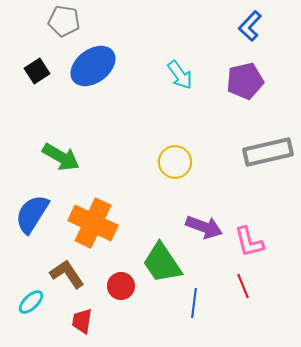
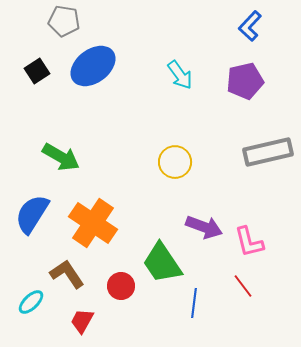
orange cross: rotated 9 degrees clockwise
red line: rotated 15 degrees counterclockwise
red trapezoid: rotated 20 degrees clockwise
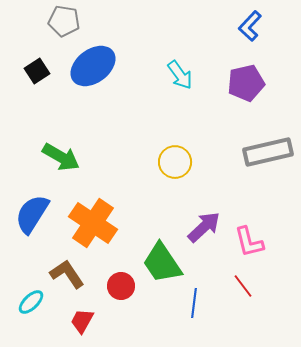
purple pentagon: moved 1 px right, 2 px down
purple arrow: rotated 63 degrees counterclockwise
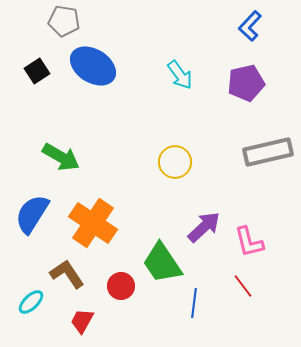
blue ellipse: rotated 69 degrees clockwise
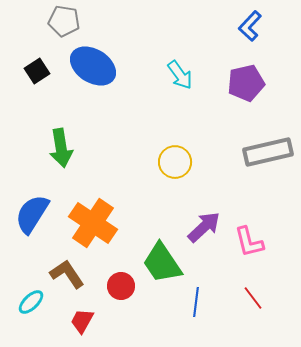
green arrow: moved 9 px up; rotated 51 degrees clockwise
red line: moved 10 px right, 12 px down
blue line: moved 2 px right, 1 px up
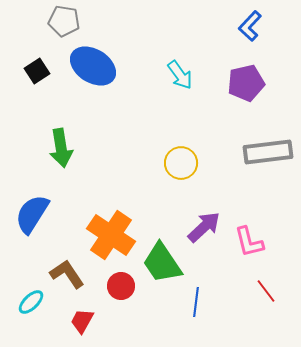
gray rectangle: rotated 6 degrees clockwise
yellow circle: moved 6 px right, 1 px down
orange cross: moved 18 px right, 12 px down
red line: moved 13 px right, 7 px up
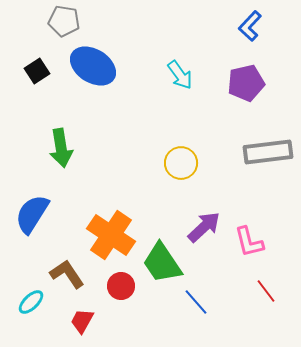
blue line: rotated 48 degrees counterclockwise
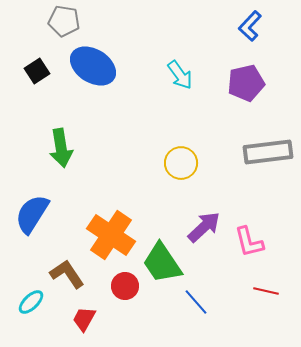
red circle: moved 4 px right
red line: rotated 40 degrees counterclockwise
red trapezoid: moved 2 px right, 2 px up
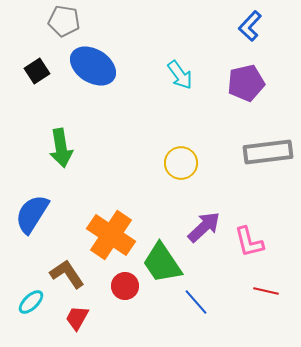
red trapezoid: moved 7 px left, 1 px up
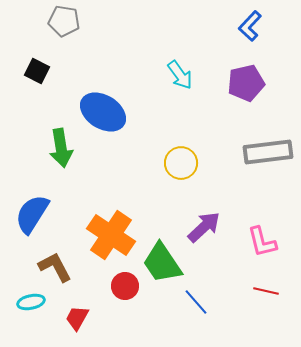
blue ellipse: moved 10 px right, 46 px down
black square: rotated 30 degrees counterclockwise
pink L-shape: moved 13 px right
brown L-shape: moved 12 px left, 7 px up; rotated 6 degrees clockwise
cyan ellipse: rotated 32 degrees clockwise
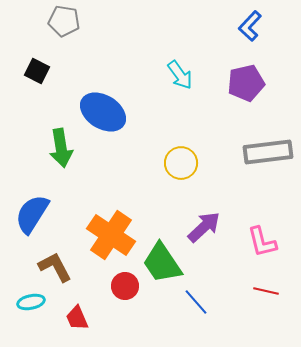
red trapezoid: rotated 52 degrees counterclockwise
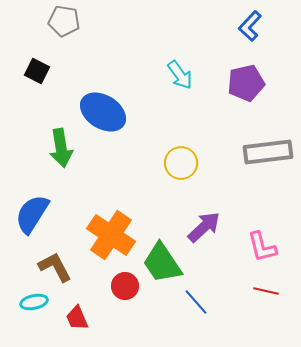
pink L-shape: moved 5 px down
cyan ellipse: moved 3 px right
